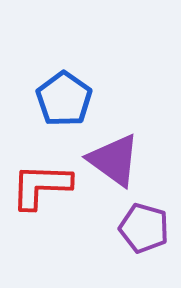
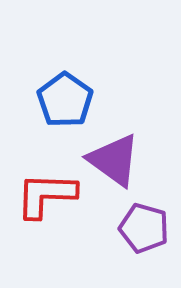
blue pentagon: moved 1 px right, 1 px down
red L-shape: moved 5 px right, 9 px down
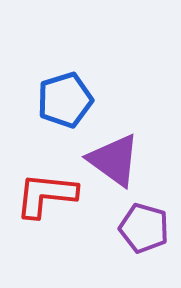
blue pentagon: rotated 20 degrees clockwise
red L-shape: rotated 4 degrees clockwise
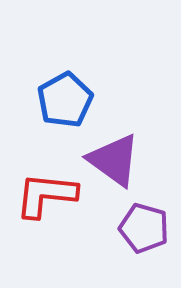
blue pentagon: rotated 12 degrees counterclockwise
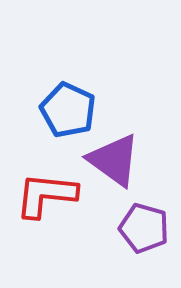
blue pentagon: moved 3 px right, 10 px down; rotated 18 degrees counterclockwise
